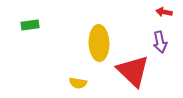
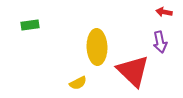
yellow ellipse: moved 2 px left, 4 px down
yellow semicircle: rotated 36 degrees counterclockwise
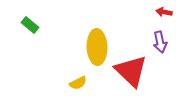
green rectangle: rotated 48 degrees clockwise
red triangle: moved 2 px left
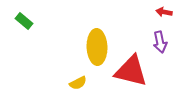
green rectangle: moved 6 px left, 4 px up
red triangle: rotated 30 degrees counterclockwise
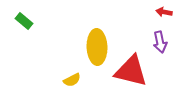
yellow semicircle: moved 6 px left, 3 px up
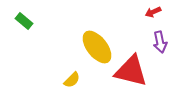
red arrow: moved 11 px left; rotated 35 degrees counterclockwise
yellow ellipse: rotated 36 degrees counterclockwise
yellow semicircle: rotated 18 degrees counterclockwise
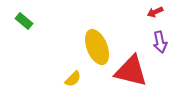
red arrow: moved 2 px right
yellow ellipse: rotated 16 degrees clockwise
yellow semicircle: moved 1 px right, 1 px up
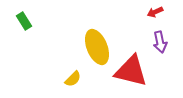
green rectangle: rotated 18 degrees clockwise
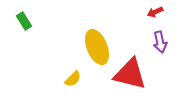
red triangle: moved 1 px left, 3 px down
